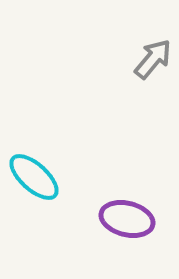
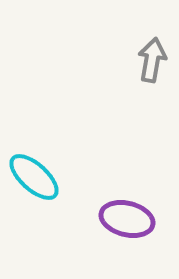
gray arrow: moved 1 px left, 1 px down; rotated 30 degrees counterclockwise
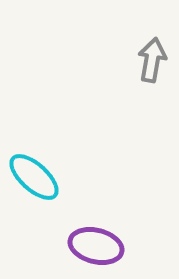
purple ellipse: moved 31 px left, 27 px down
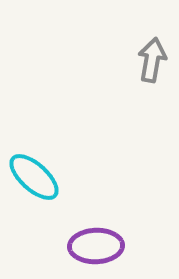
purple ellipse: rotated 16 degrees counterclockwise
